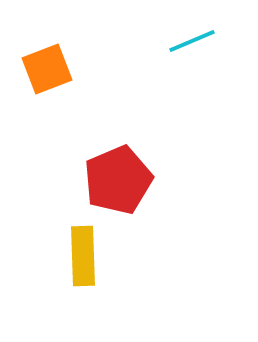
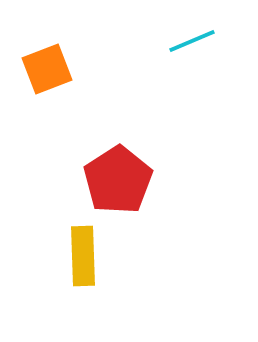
red pentagon: rotated 10 degrees counterclockwise
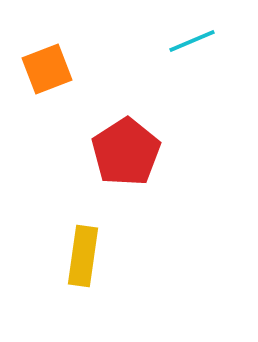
red pentagon: moved 8 px right, 28 px up
yellow rectangle: rotated 10 degrees clockwise
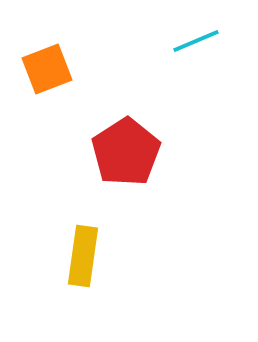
cyan line: moved 4 px right
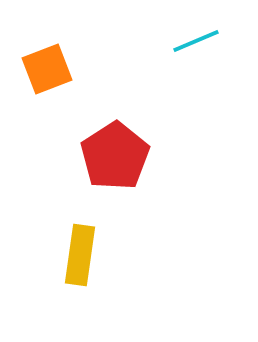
red pentagon: moved 11 px left, 4 px down
yellow rectangle: moved 3 px left, 1 px up
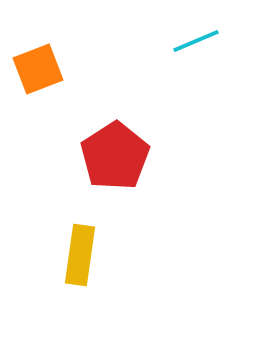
orange square: moved 9 px left
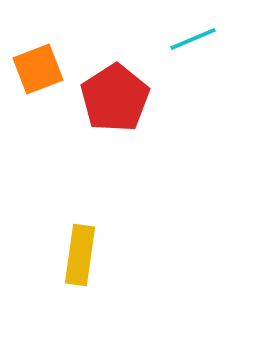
cyan line: moved 3 px left, 2 px up
red pentagon: moved 58 px up
